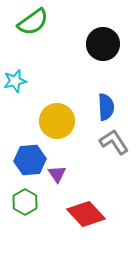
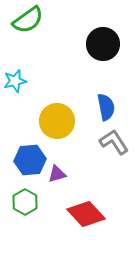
green semicircle: moved 5 px left, 2 px up
blue semicircle: rotated 8 degrees counterclockwise
purple triangle: rotated 48 degrees clockwise
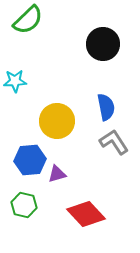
green semicircle: rotated 8 degrees counterclockwise
cyan star: rotated 10 degrees clockwise
green hexagon: moved 1 px left, 3 px down; rotated 15 degrees counterclockwise
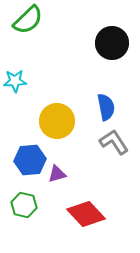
black circle: moved 9 px right, 1 px up
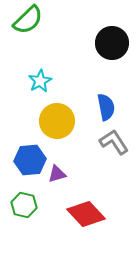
cyan star: moved 25 px right; rotated 25 degrees counterclockwise
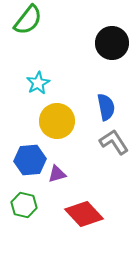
green semicircle: rotated 8 degrees counterclockwise
cyan star: moved 2 px left, 2 px down
red diamond: moved 2 px left
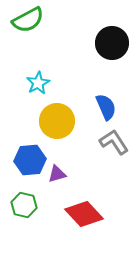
green semicircle: rotated 24 degrees clockwise
blue semicircle: rotated 12 degrees counterclockwise
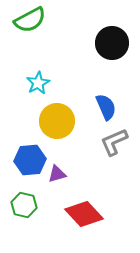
green semicircle: moved 2 px right
gray L-shape: rotated 80 degrees counterclockwise
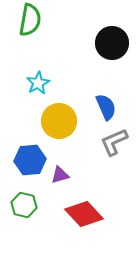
green semicircle: rotated 52 degrees counterclockwise
yellow circle: moved 2 px right
purple triangle: moved 3 px right, 1 px down
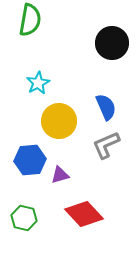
gray L-shape: moved 8 px left, 3 px down
green hexagon: moved 13 px down
